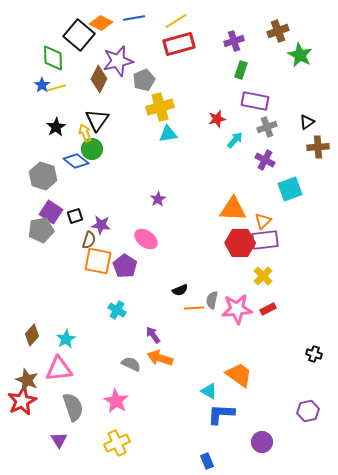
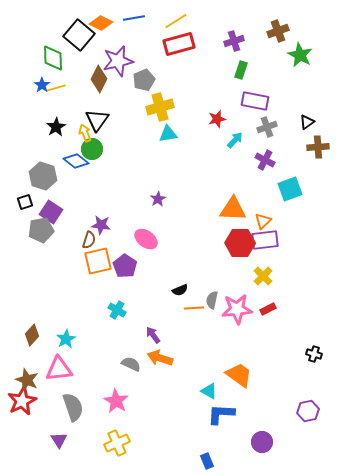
black square at (75, 216): moved 50 px left, 14 px up
orange square at (98, 261): rotated 24 degrees counterclockwise
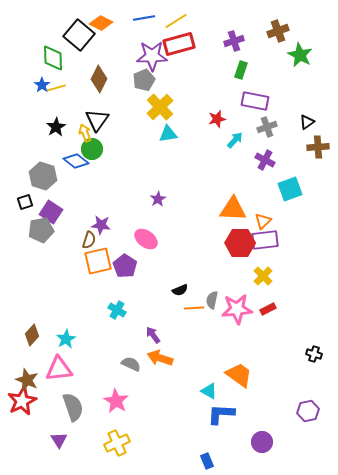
blue line at (134, 18): moved 10 px right
purple star at (118, 61): moved 34 px right, 5 px up; rotated 12 degrees clockwise
yellow cross at (160, 107): rotated 28 degrees counterclockwise
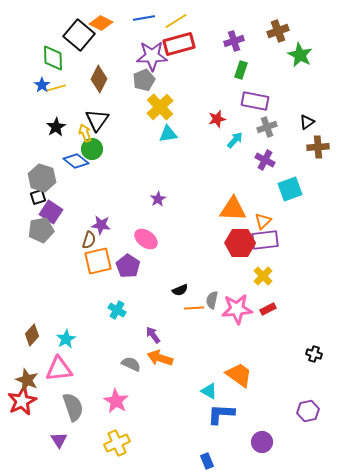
gray hexagon at (43, 176): moved 1 px left, 2 px down
black square at (25, 202): moved 13 px right, 5 px up
purple pentagon at (125, 266): moved 3 px right
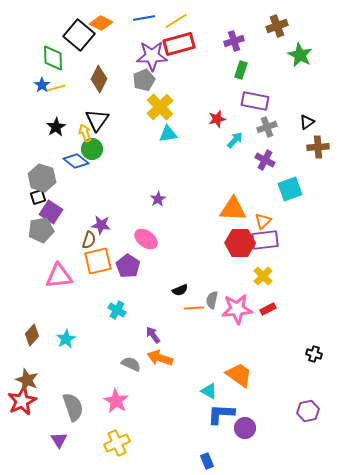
brown cross at (278, 31): moved 1 px left, 5 px up
pink triangle at (59, 369): moved 93 px up
purple circle at (262, 442): moved 17 px left, 14 px up
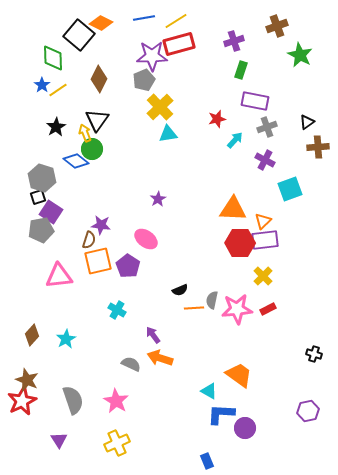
yellow line at (56, 88): moved 2 px right, 2 px down; rotated 18 degrees counterclockwise
gray semicircle at (73, 407): moved 7 px up
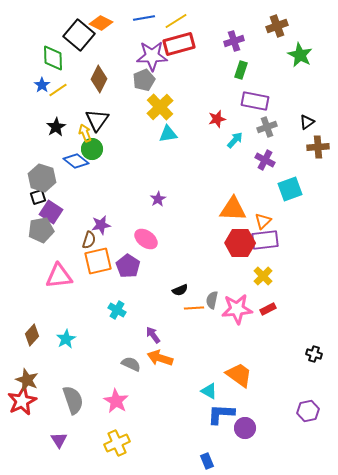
purple star at (101, 225): rotated 18 degrees counterclockwise
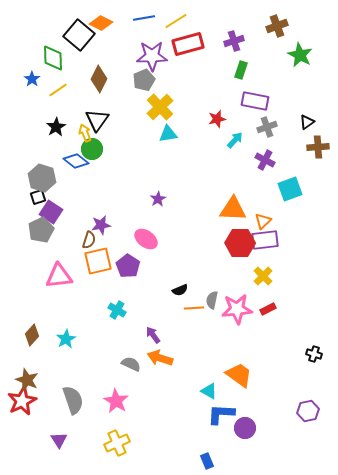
red rectangle at (179, 44): moved 9 px right
blue star at (42, 85): moved 10 px left, 6 px up
gray pentagon at (41, 230): rotated 15 degrees counterclockwise
